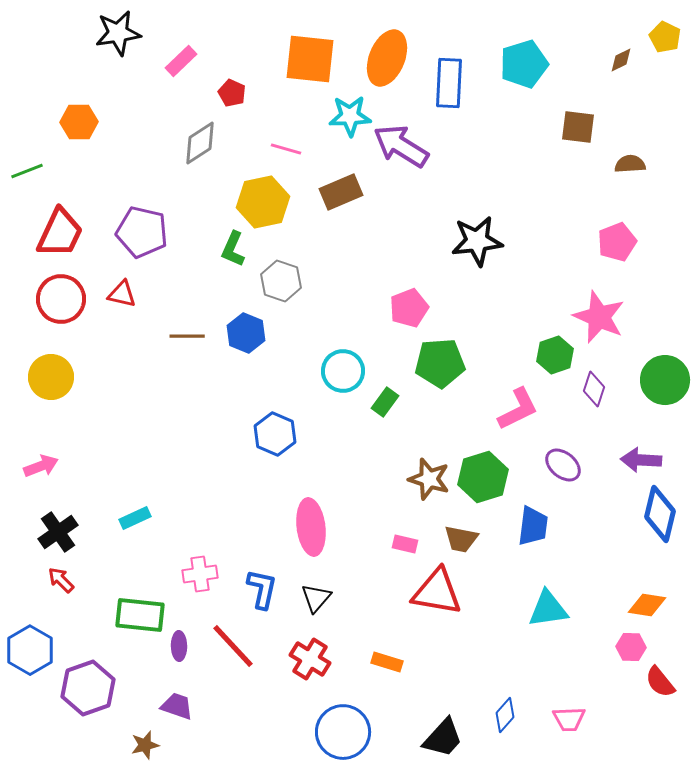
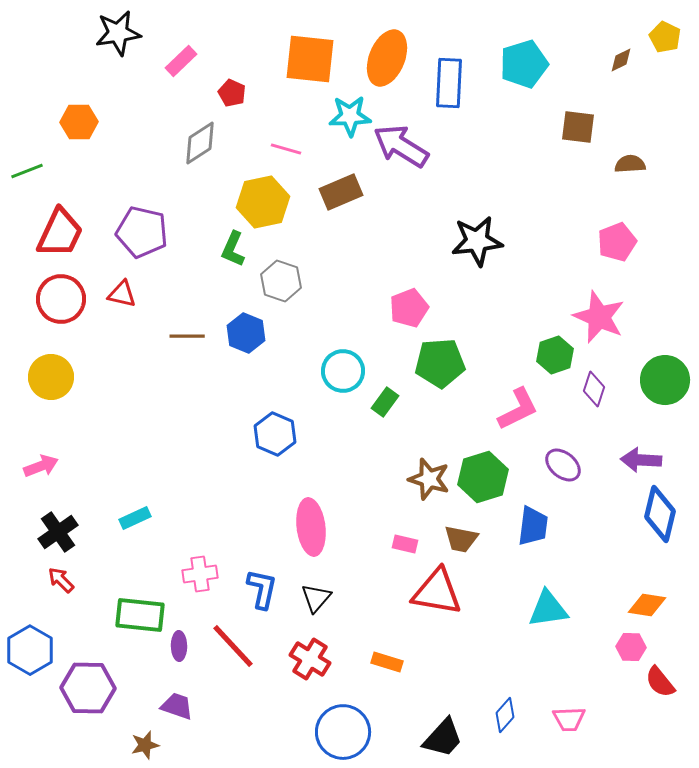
purple hexagon at (88, 688): rotated 20 degrees clockwise
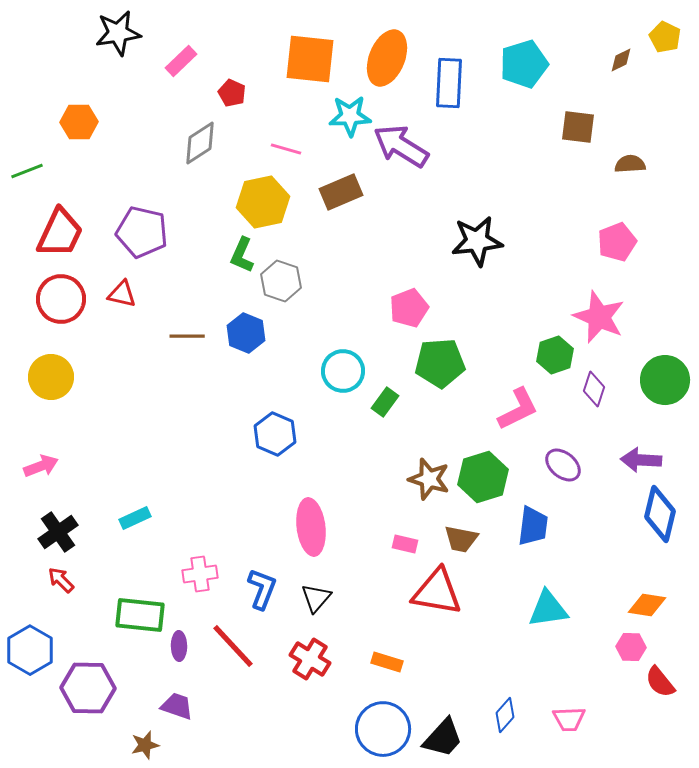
green L-shape at (233, 249): moved 9 px right, 6 px down
blue L-shape at (262, 589): rotated 9 degrees clockwise
blue circle at (343, 732): moved 40 px right, 3 px up
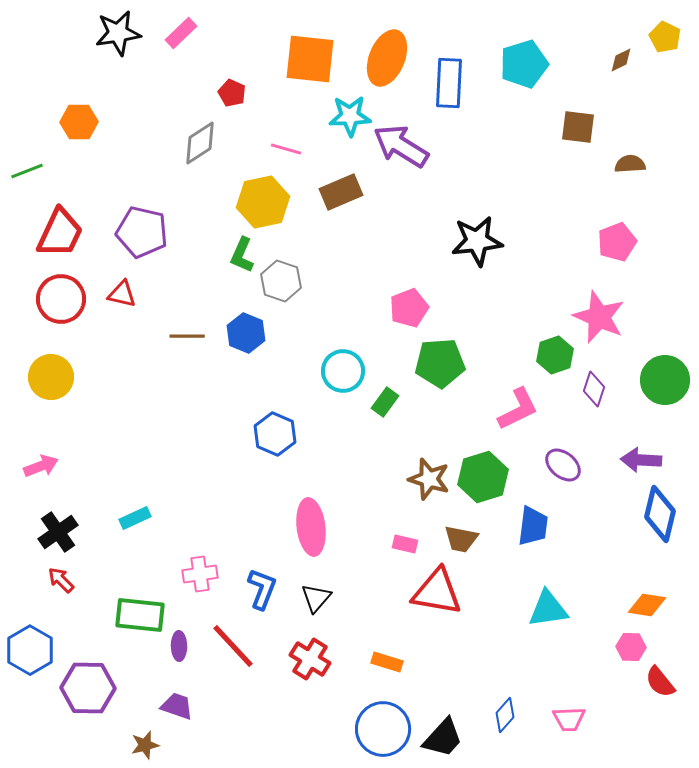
pink rectangle at (181, 61): moved 28 px up
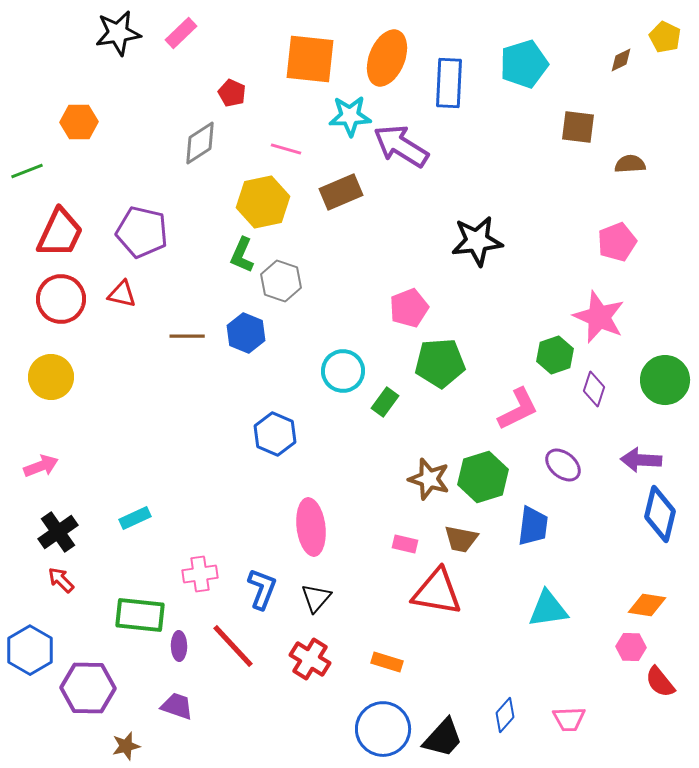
brown star at (145, 745): moved 19 px left, 1 px down
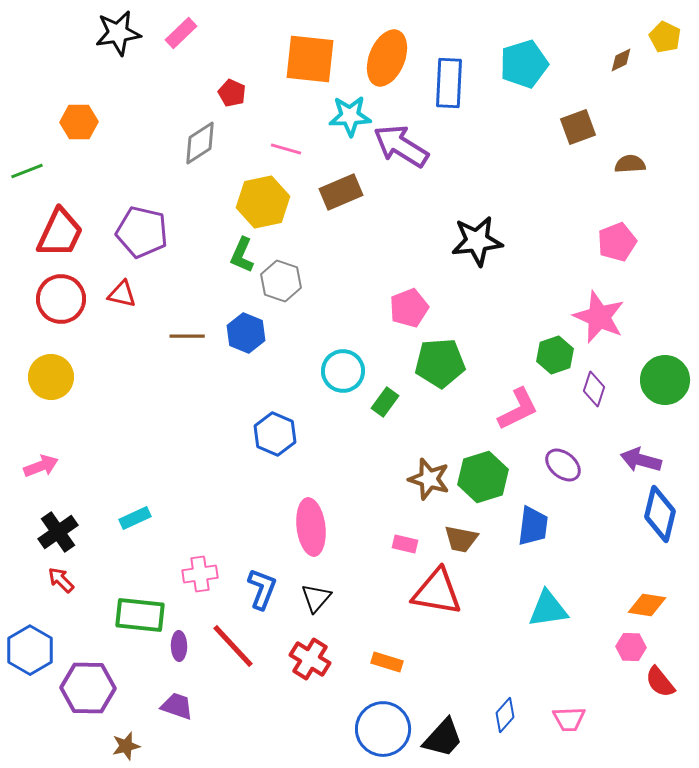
brown square at (578, 127): rotated 27 degrees counterclockwise
purple arrow at (641, 460): rotated 12 degrees clockwise
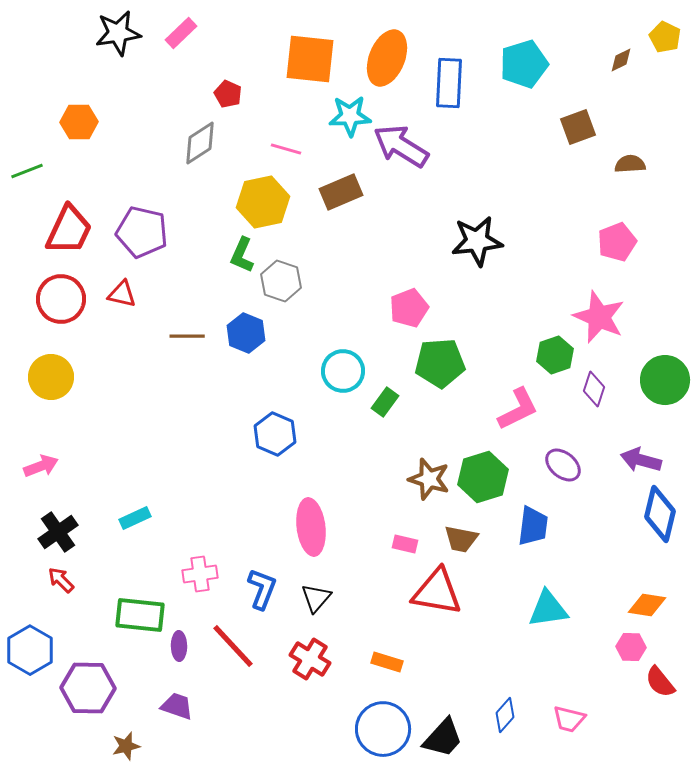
red pentagon at (232, 93): moved 4 px left, 1 px down
red trapezoid at (60, 233): moved 9 px right, 3 px up
pink trapezoid at (569, 719): rotated 16 degrees clockwise
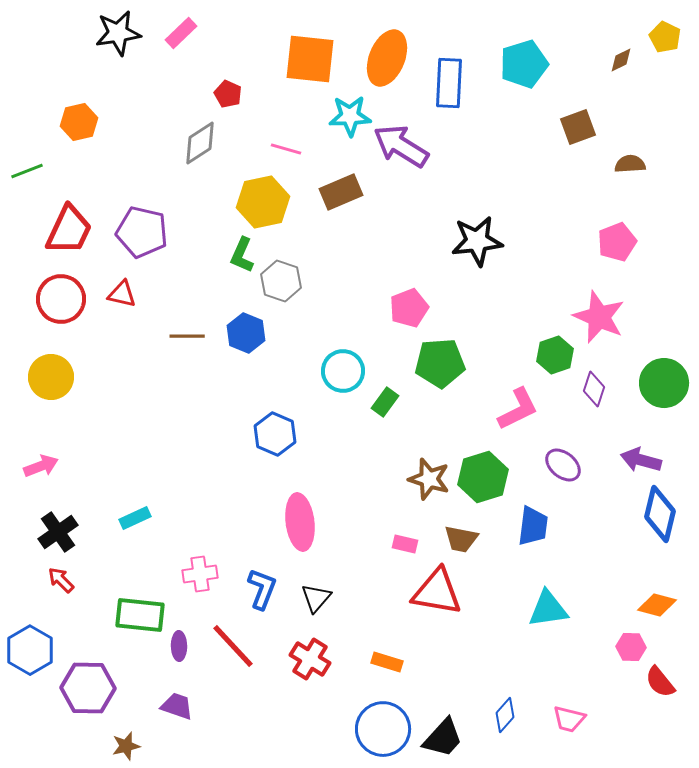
orange hexagon at (79, 122): rotated 12 degrees counterclockwise
green circle at (665, 380): moved 1 px left, 3 px down
pink ellipse at (311, 527): moved 11 px left, 5 px up
orange diamond at (647, 605): moved 10 px right; rotated 6 degrees clockwise
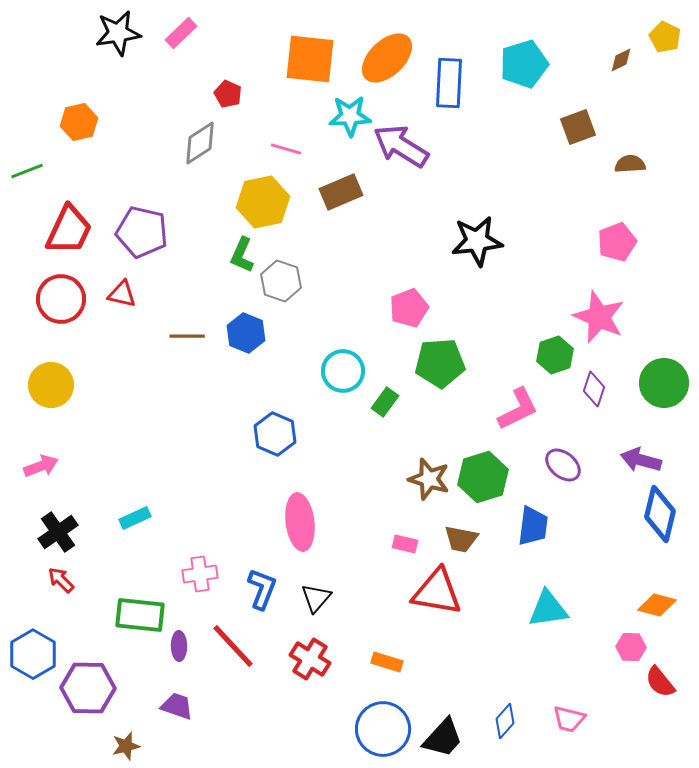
orange ellipse at (387, 58): rotated 24 degrees clockwise
yellow circle at (51, 377): moved 8 px down
blue hexagon at (30, 650): moved 3 px right, 4 px down
blue diamond at (505, 715): moved 6 px down
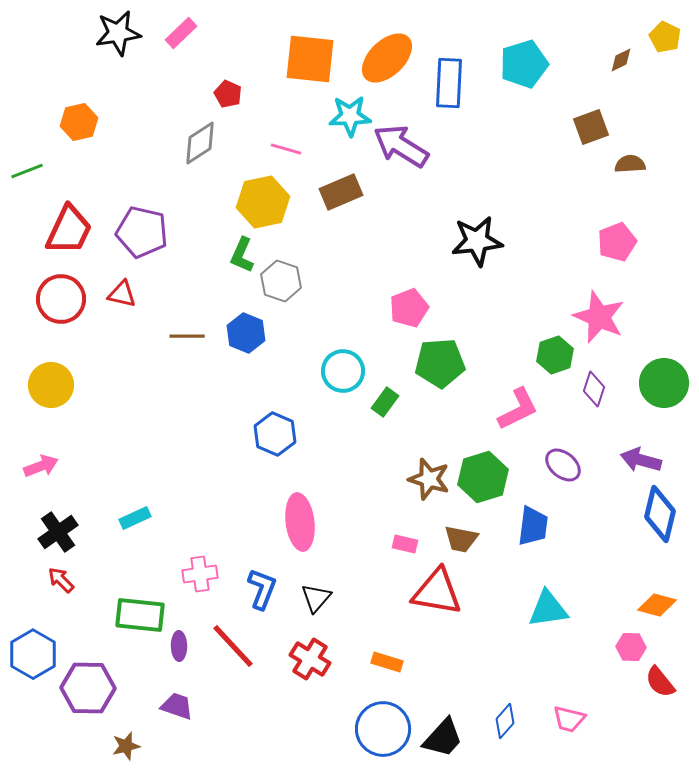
brown square at (578, 127): moved 13 px right
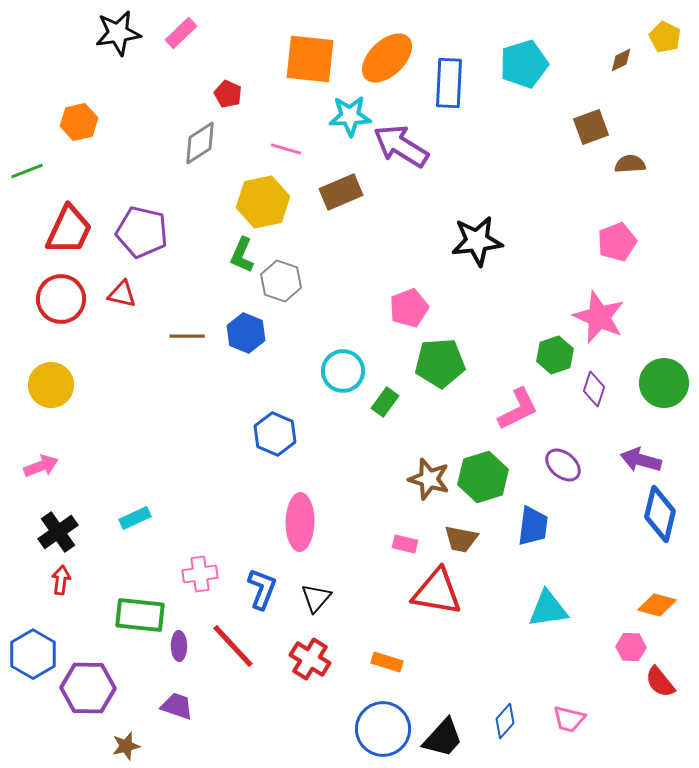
pink ellipse at (300, 522): rotated 8 degrees clockwise
red arrow at (61, 580): rotated 52 degrees clockwise
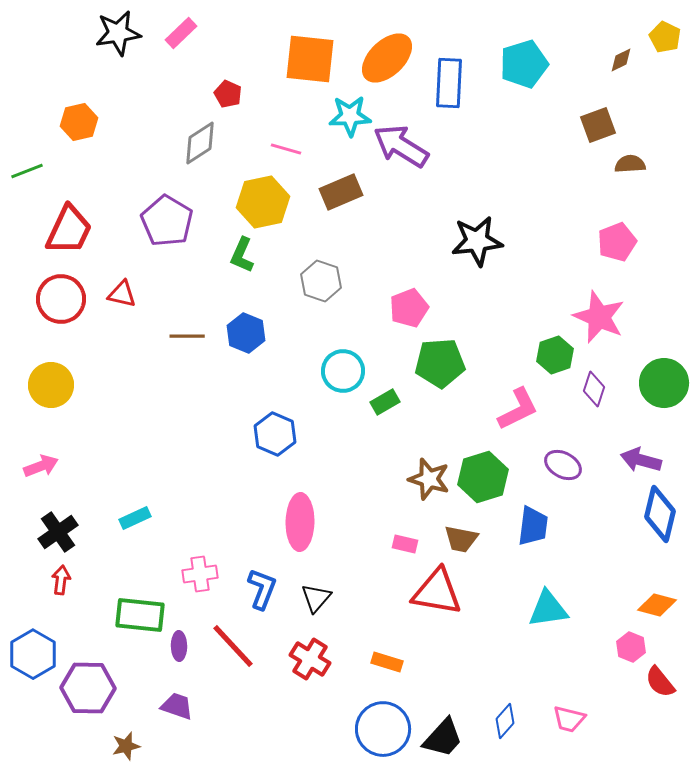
brown square at (591, 127): moved 7 px right, 2 px up
purple pentagon at (142, 232): moved 25 px right, 11 px up; rotated 18 degrees clockwise
gray hexagon at (281, 281): moved 40 px right
green rectangle at (385, 402): rotated 24 degrees clockwise
purple ellipse at (563, 465): rotated 12 degrees counterclockwise
pink hexagon at (631, 647): rotated 20 degrees clockwise
